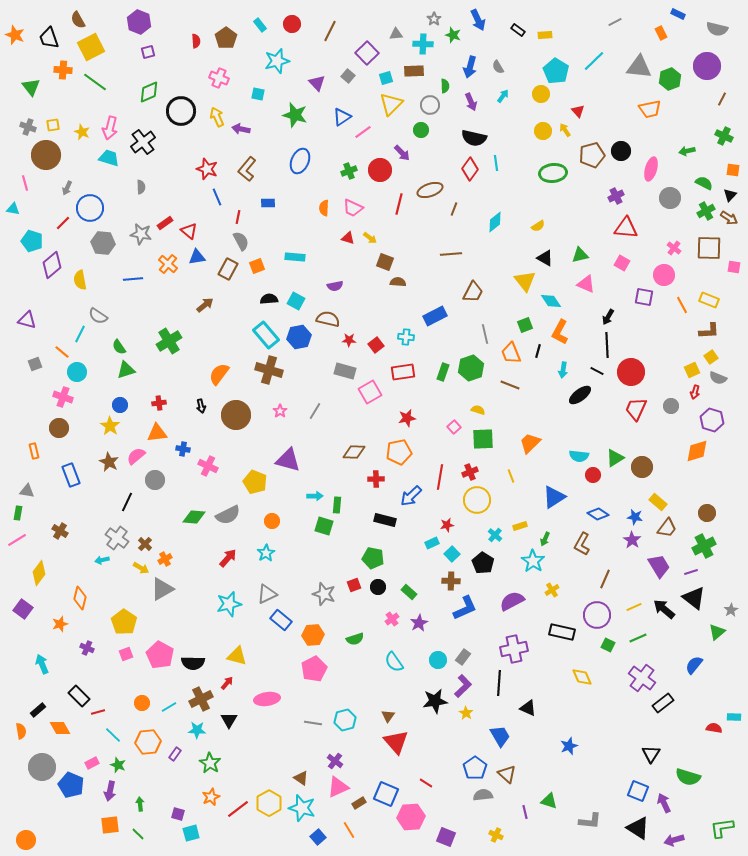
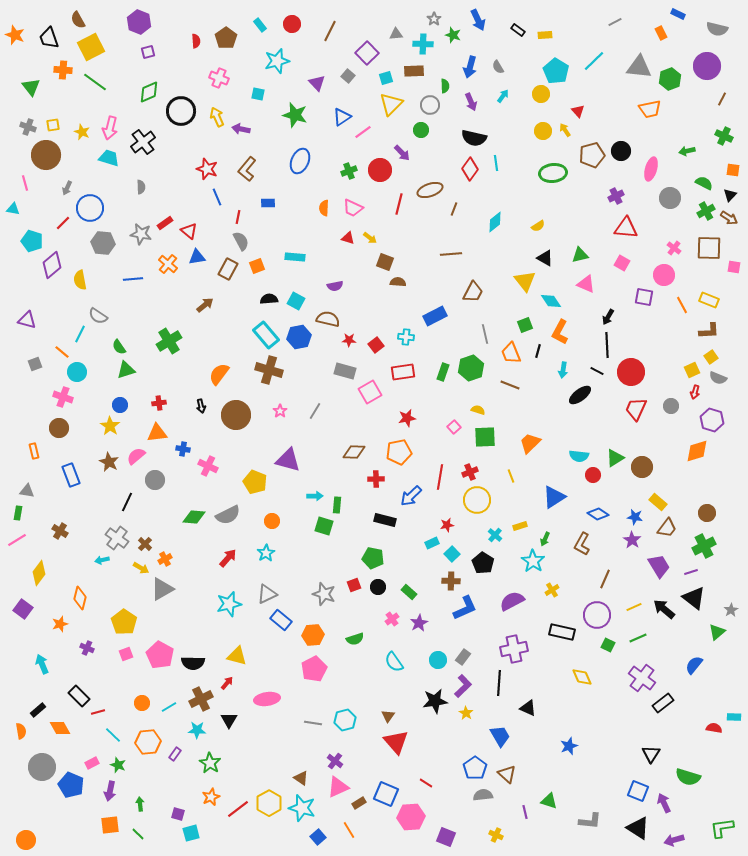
green square at (483, 439): moved 2 px right, 2 px up
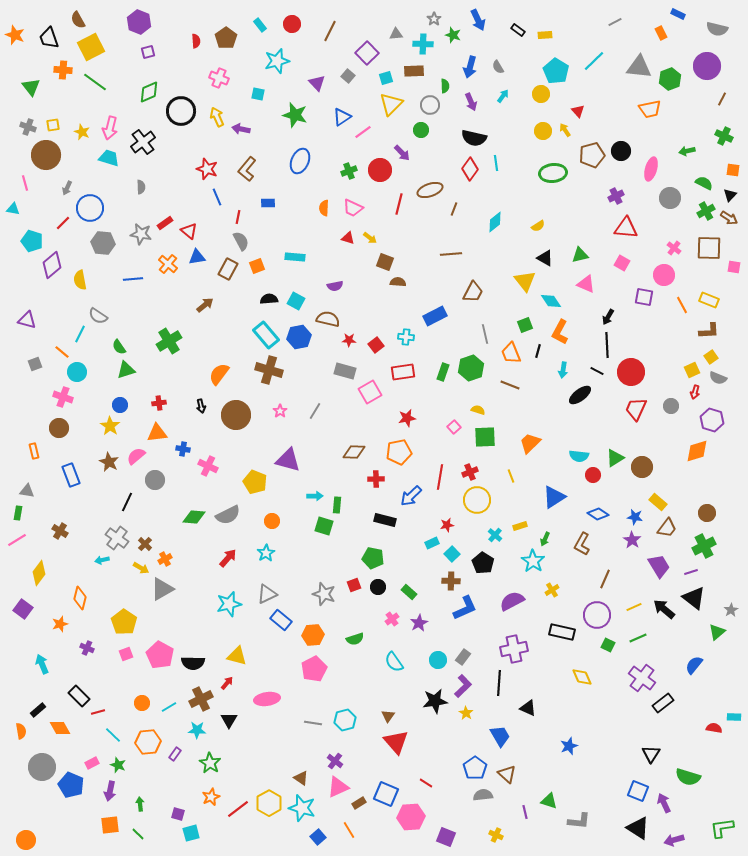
gray L-shape at (590, 821): moved 11 px left
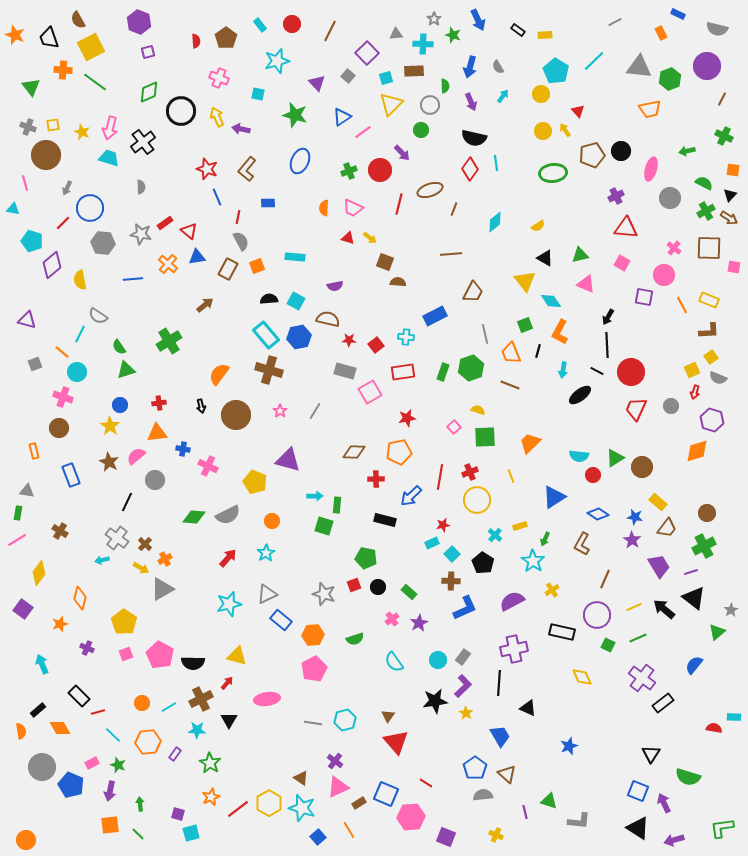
red star at (447, 525): moved 4 px left
green pentagon at (373, 558): moved 7 px left
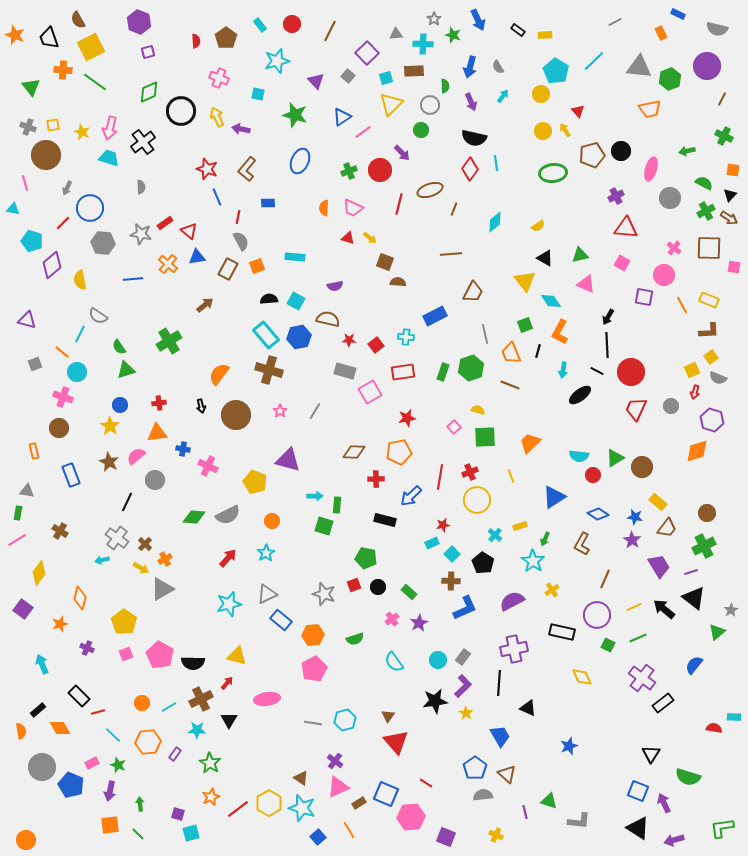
purple triangle at (317, 83): moved 1 px left, 2 px up
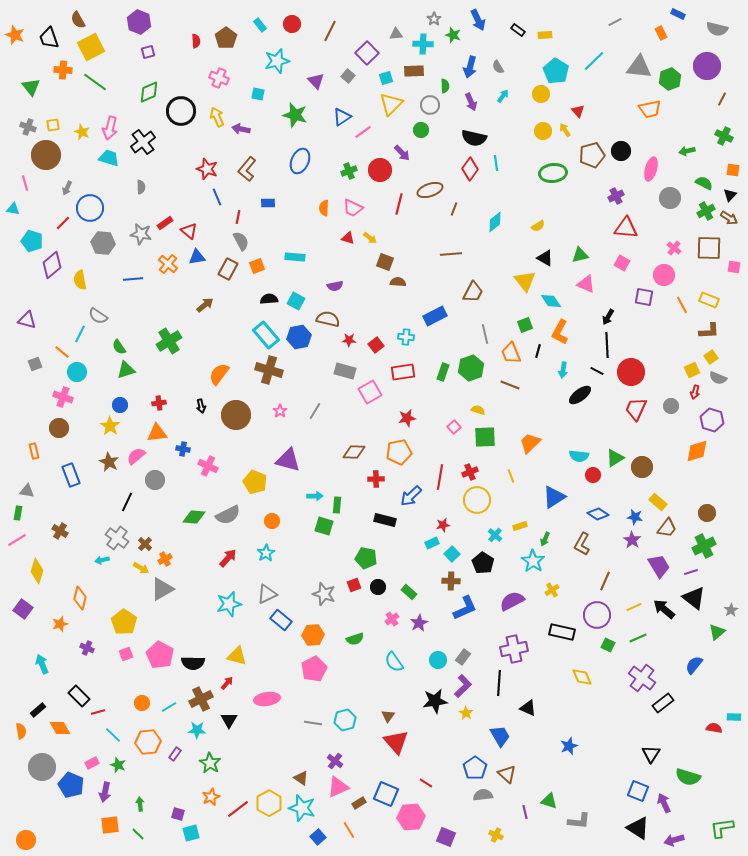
yellow diamond at (39, 573): moved 2 px left, 2 px up; rotated 20 degrees counterclockwise
brown line at (605, 579): moved 2 px down
purple arrow at (110, 791): moved 5 px left, 1 px down
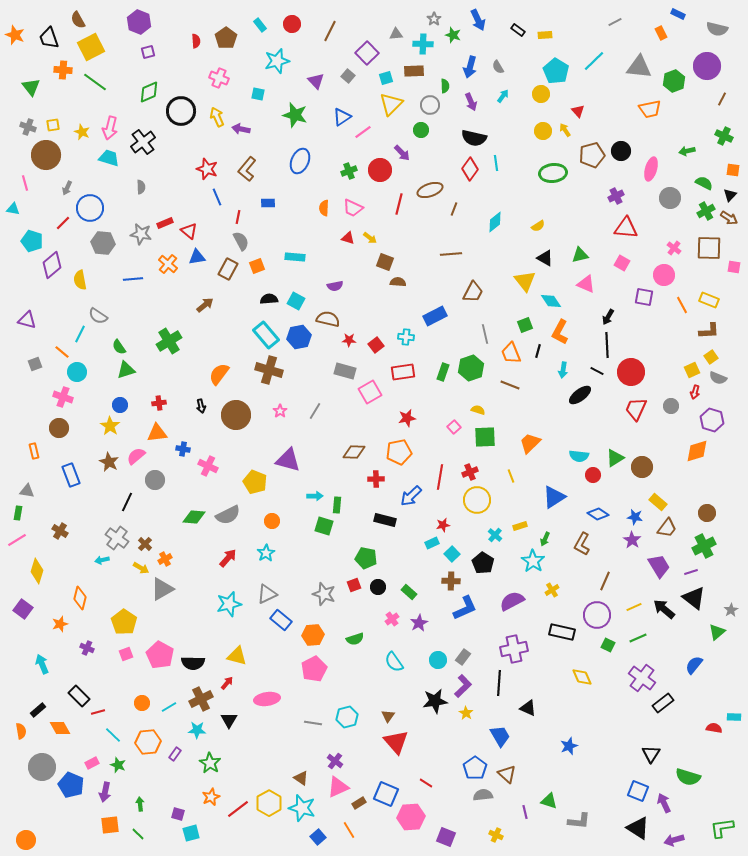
green hexagon at (670, 79): moved 4 px right, 2 px down
red rectangle at (165, 223): rotated 14 degrees clockwise
cyan hexagon at (345, 720): moved 2 px right, 3 px up
